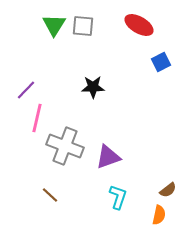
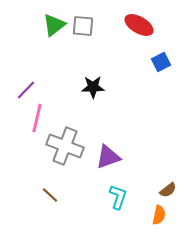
green triangle: rotated 20 degrees clockwise
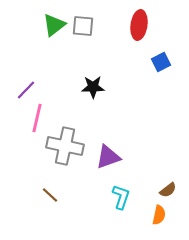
red ellipse: rotated 68 degrees clockwise
gray cross: rotated 9 degrees counterclockwise
cyan L-shape: moved 3 px right
